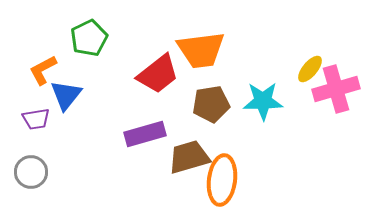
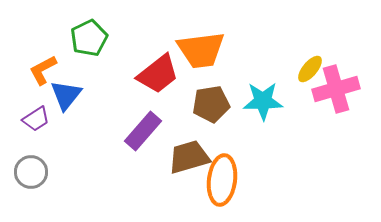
purple trapezoid: rotated 24 degrees counterclockwise
purple rectangle: moved 2 px left, 3 px up; rotated 33 degrees counterclockwise
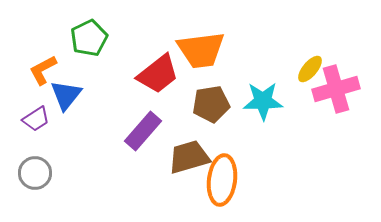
gray circle: moved 4 px right, 1 px down
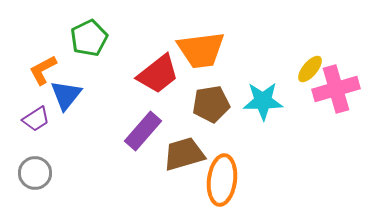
brown trapezoid: moved 5 px left, 3 px up
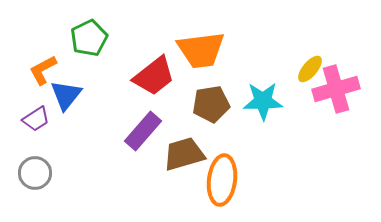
red trapezoid: moved 4 px left, 2 px down
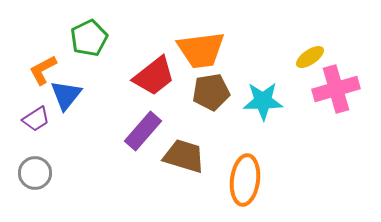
yellow ellipse: moved 12 px up; rotated 16 degrees clockwise
brown pentagon: moved 12 px up
brown trapezoid: moved 2 px down; rotated 33 degrees clockwise
orange ellipse: moved 23 px right
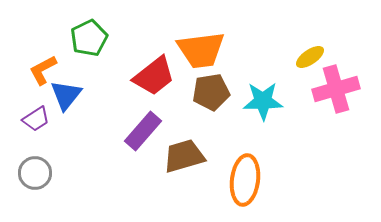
brown trapezoid: rotated 33 degrees counterclockwise
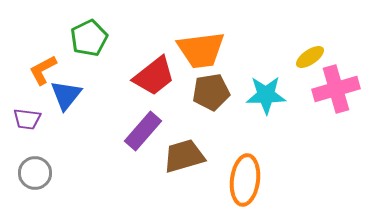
cyan star: moved 3 px right, 6 px up
purple trapezoid: moved 9 px left; rotated 40 degrees clockwise
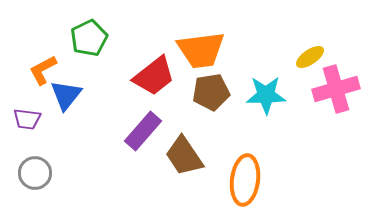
brown trapezoid: rotated 108 degrees counterclockwise
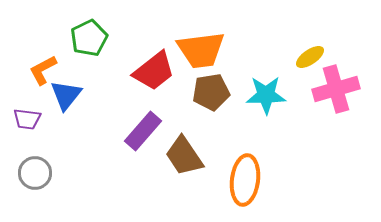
red trapezoid: moved 5 px up
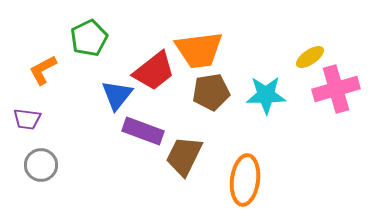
orange trapezoid: moved 2 px left
blue triangle: moved 51 px right
purple rectangle: rotated 69 degrees clockwise
brown trapezoid: rotated 60 degrees clockwise
gray circle: moved 6 px right, 8 px up
